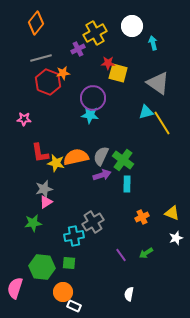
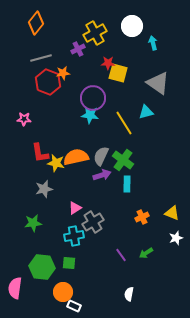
yellow line: moved 38 px left
pink triangle: moved 29 px right, 6 px down
pink semicircle: rotated 10 degrees counterclockwise
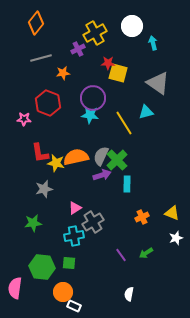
red hexagon: moved 21 px down
green cross: moved 6 px left; rotated 10 degrees clockwise
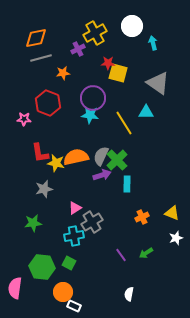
orange diamond: moved 15 px down; rotated 40 degrees clockwise
cyan triangle: rotated 14 degrees clockwise
gray cross: moved 1 px left
green square: rotated 24 degrees clockwise
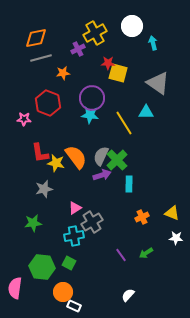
purple circle: moved 1 px left
orange semicircle: rotated 65 degrees clockwise
cyan rectangle: moved 2 px right
white star: rotated 24 degrees clockwise
white semicircle: moved 1 px left, 1 px down; rotated 32 degrees clockwise
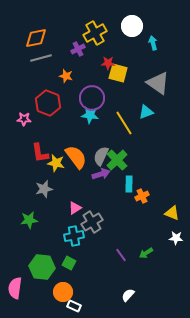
orange star: moved 3 px right, 3 px down; rotated 24 degrees clockwise
cyan triangle: rotated 21 degrees counterclockwise
purple arrow: moved 1 px left, 1 px up
orange cross: moved 21 px up
green star: moved 4 px left, 3 px up
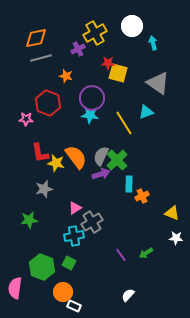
pink star: moved 2 px right
green hexagon: rotated 15 degrees clockwise
